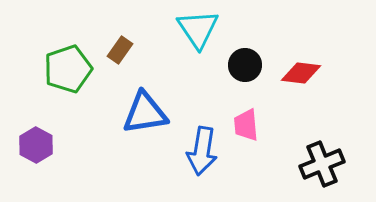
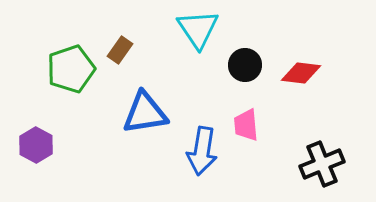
green pentagon: moved 3 px right
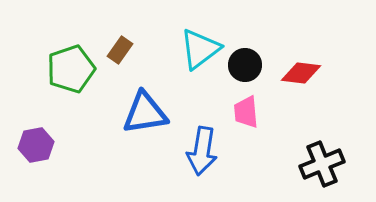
cyan triangle: moved 2 px right, 20 px down; rotated 27 degrees clockwise
pink trapezoid: moved 13 px up
purple hexagon: rotated 20 degrees clockwise
